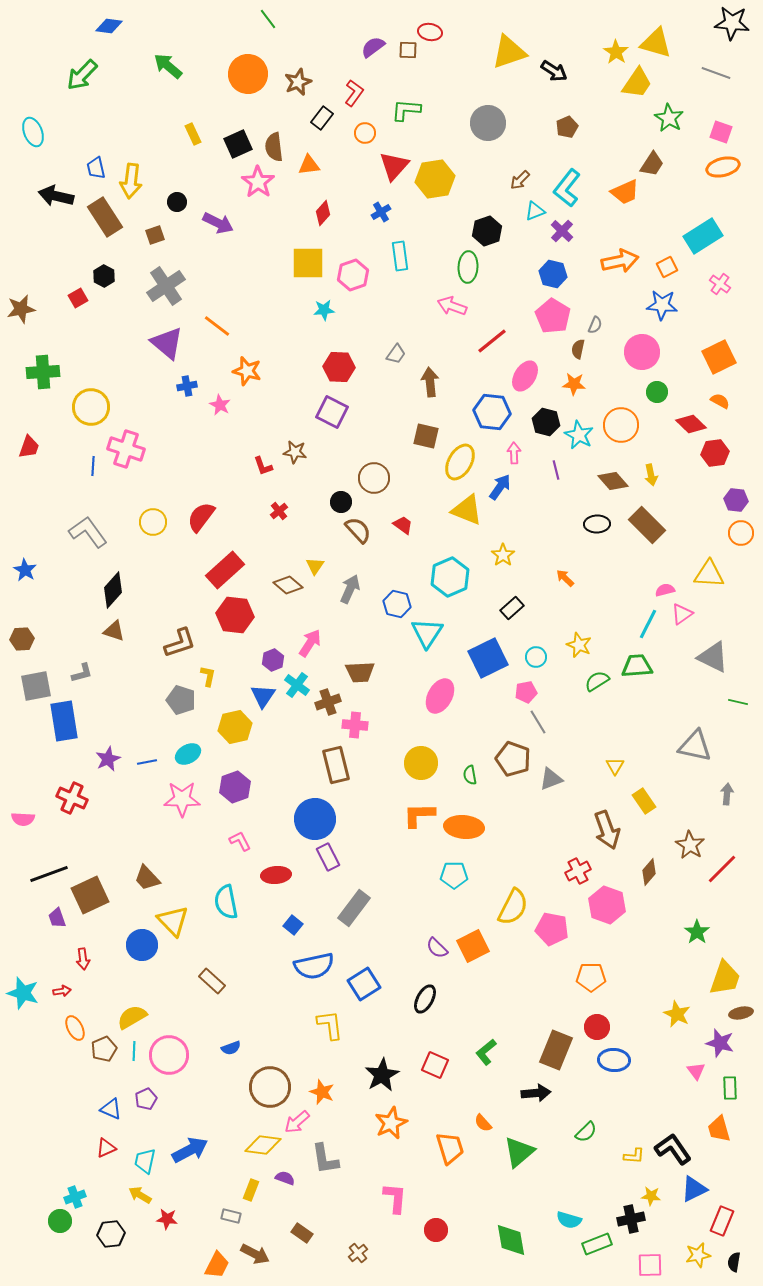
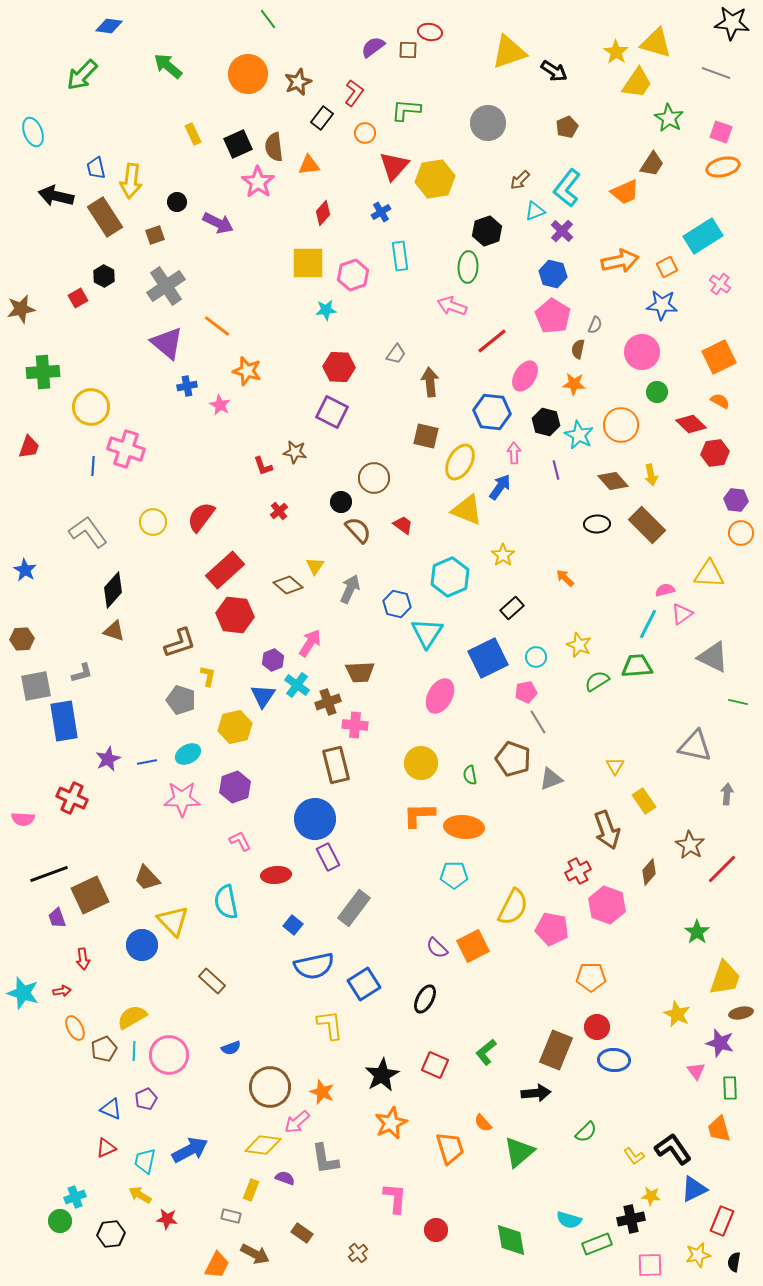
cyan star at (324, 310): moved 2 px right
yellow L-shape at (634, 1156): rotated 50 degrees clockwise
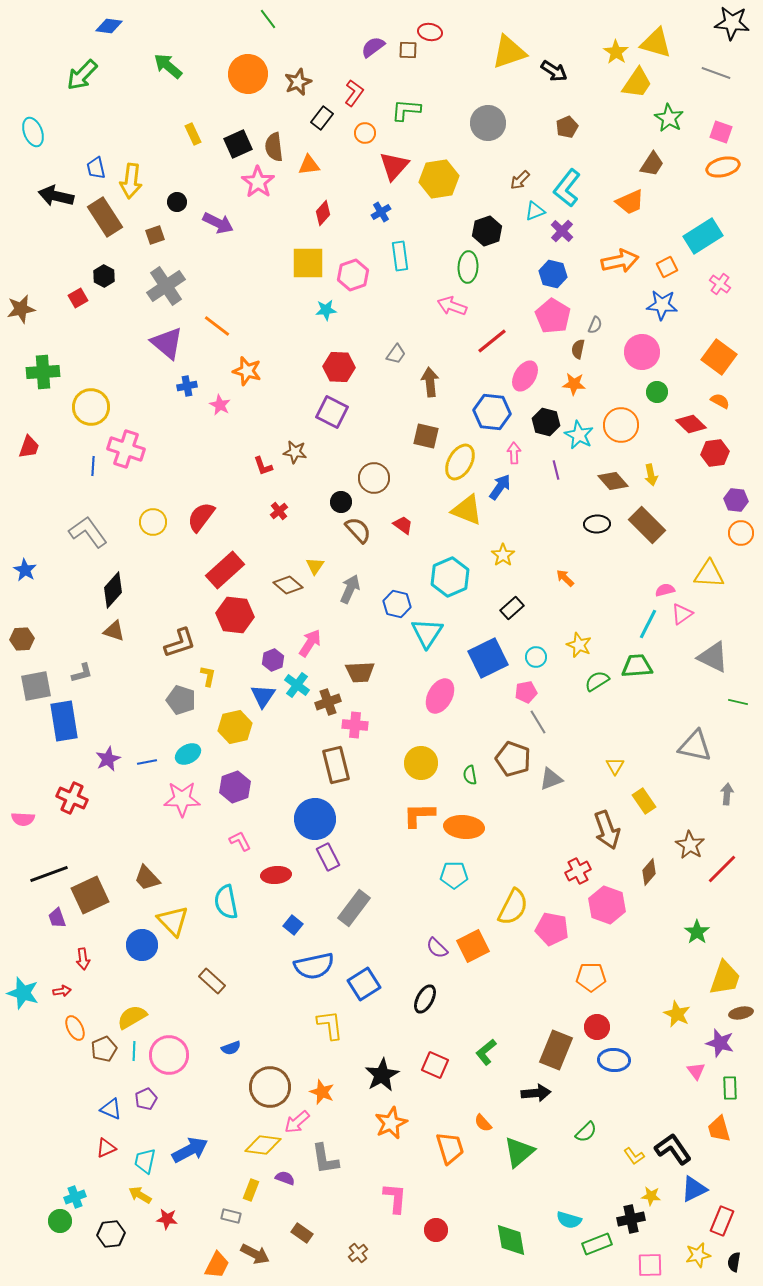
yellow hexagon at (435, 179): moved 4 px right
orange trapezoid at (625, 192): moved 5 px right, 10 px down
orange square at (719, 357): rotated 28 degrees counterclockwise
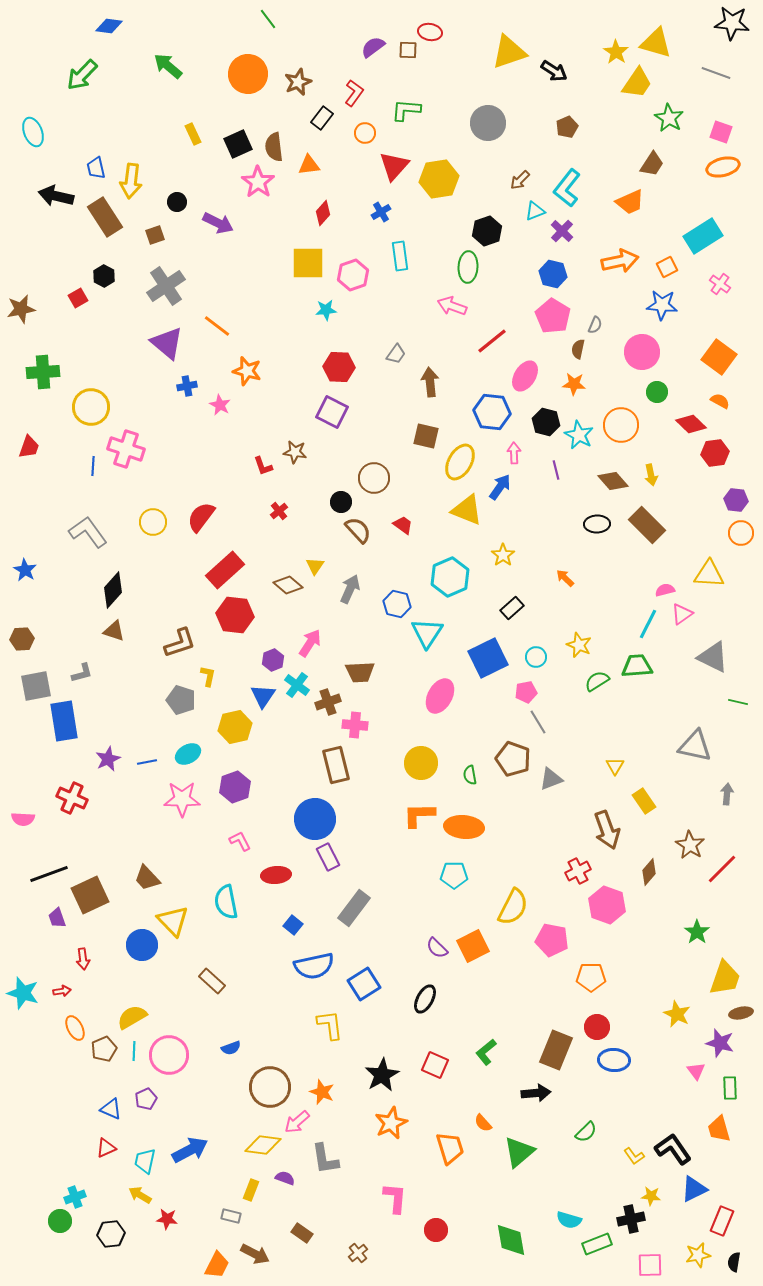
pink pentagon at (552, 929): moved 11 px down
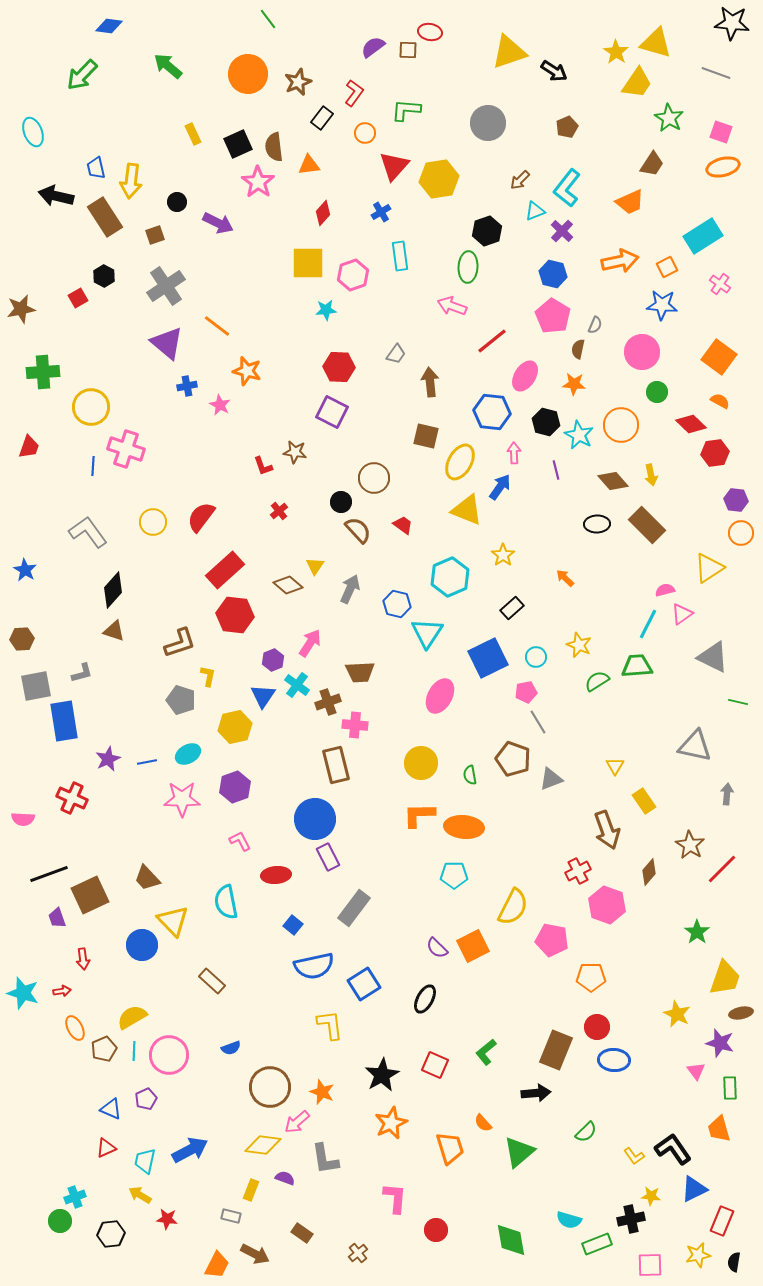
yellow triangle at (709, 574): moved 6 px up; rotated 36 degrees counterclockwise
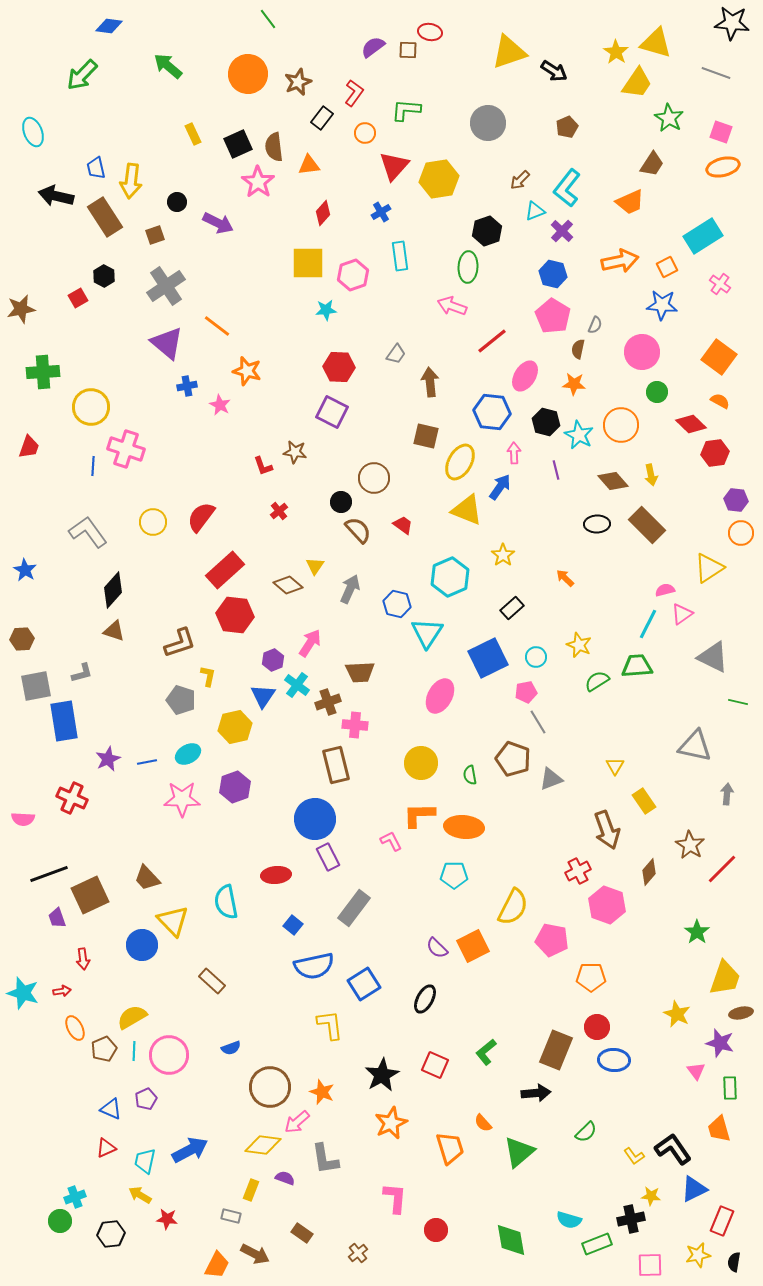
pink L-shape at (240, 841): moved 151 px right
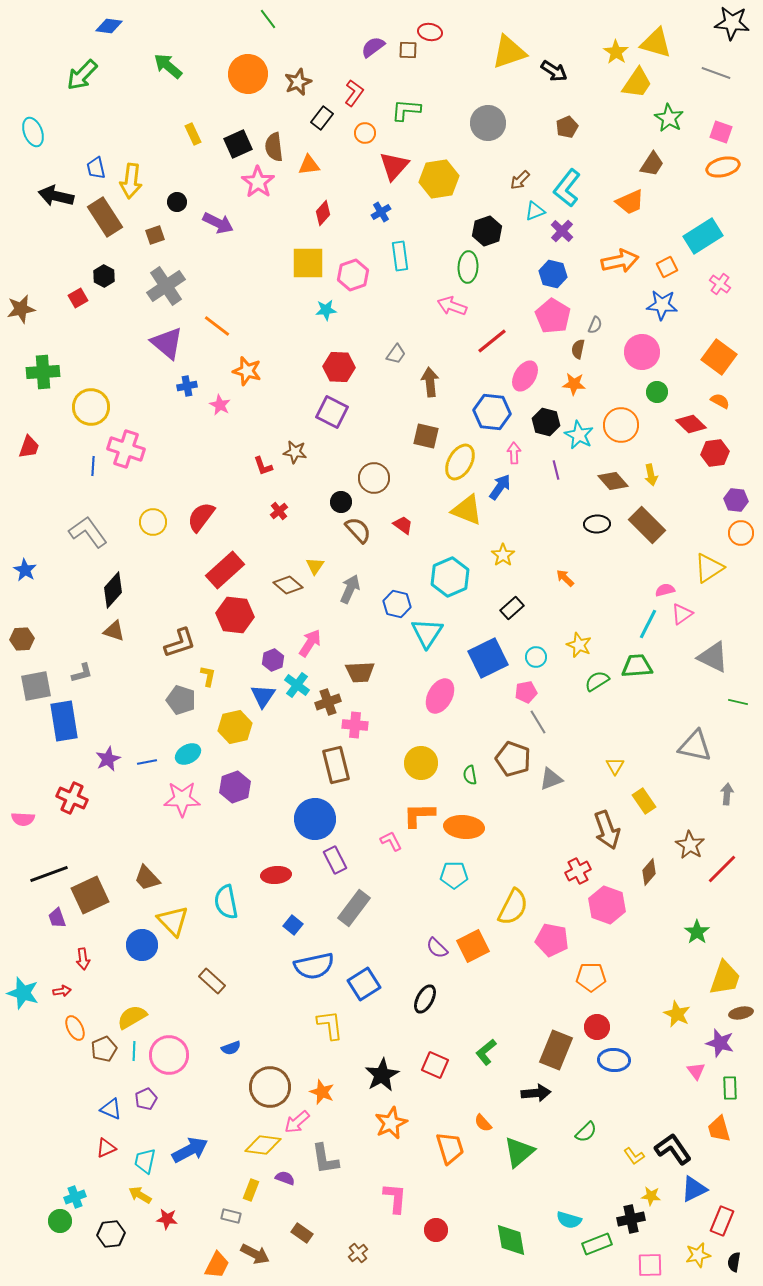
purple rectangle at (328, 857): moved 7 px right, 3 px down
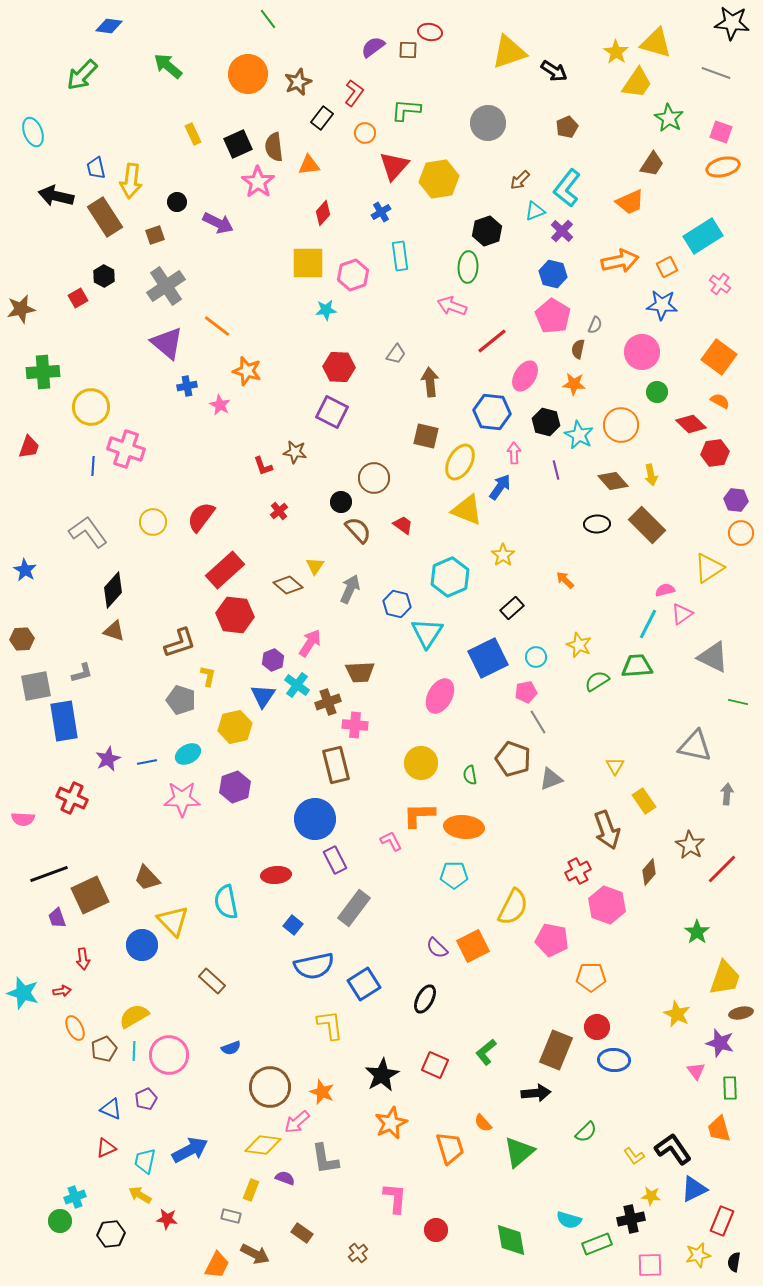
orange arrow at (565, 578): moved 2 px down
yellow semicircle at (132, 1017): moved 2 px right, 1 px up
